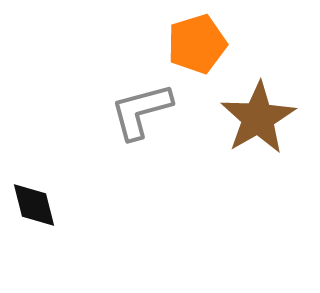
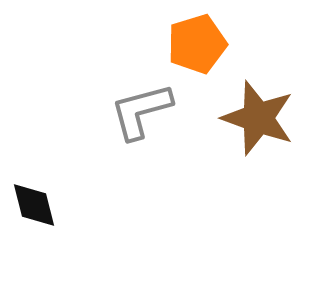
brown star: rotated 22 degrees counterclockwise
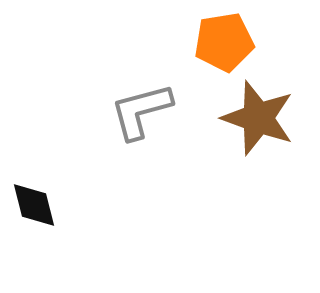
orange pentagon: moved 27 px right, 2 px up; rotated 8 degrees clockwise
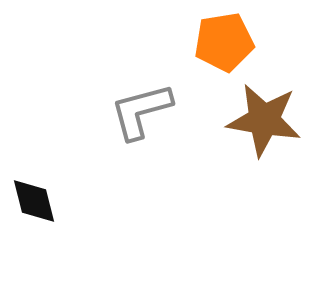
brown star: moved 6 px right, 2 px down; rotated 10 degrees counterclockwise
black diamond: moved 4 px up
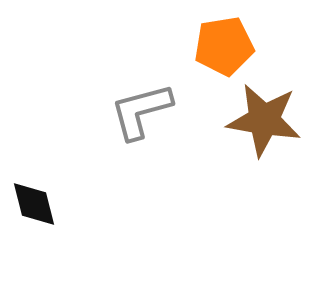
orange pentagon: moved 4 px down
black diamond: moved 3 px down
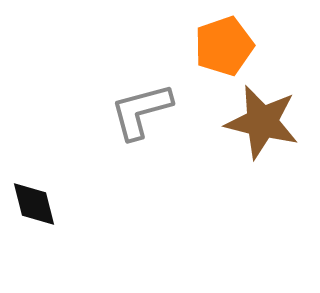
orange pentagon: rotated 10 degrees counterclockwise
brown star: moved 2 px left, 2 px down; rotated 4 degrees clockwise
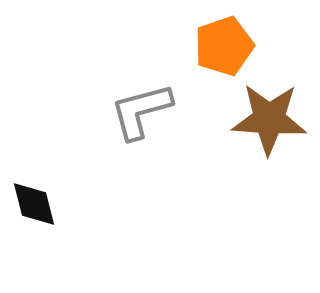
brown star: moved 7 px right, 3 px up; rotated 10 degrees counterclockwise
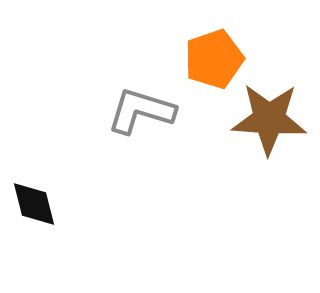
orange pentagon: moved 10 px left, 13 px down
gray L-shape: rotated 32 degrees clockwise
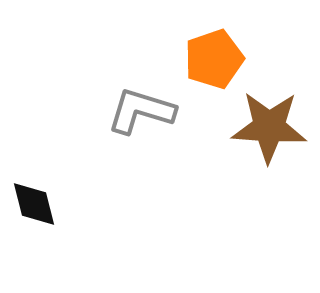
brown star: moved 8 px down
